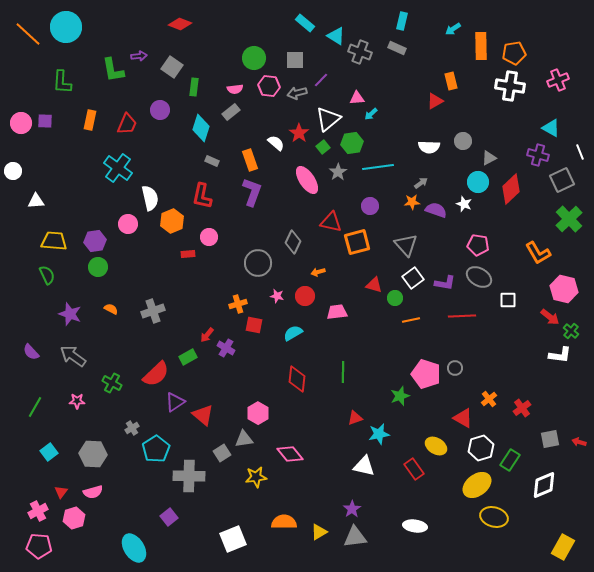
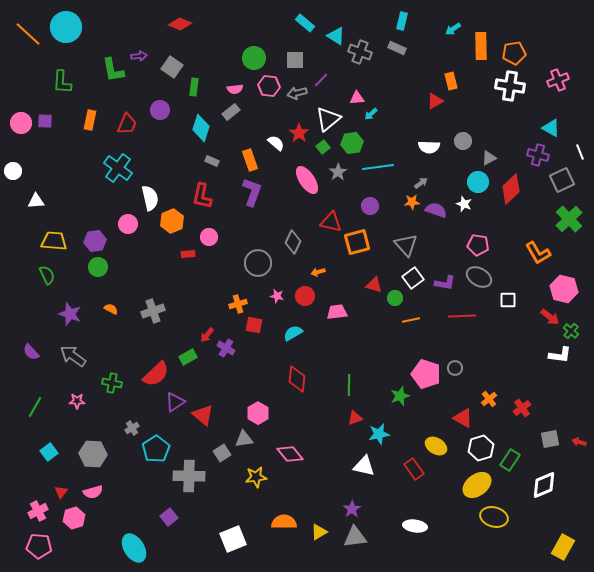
green line at (343, 372): moved 6 px right, 13 px down
green cross at (112, 383): rotated 18 degrees counterclockwise
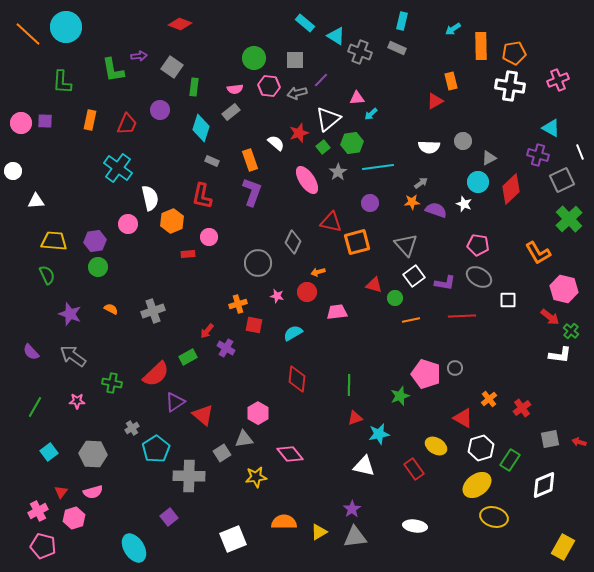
red star at (299, 133): rotated 18 degrees clockwise
purple circle at (370, 206): moved 3 px up
white square at (413, 278): moved 1 px right, 2 px up
red circle at (305, 296): moved 2 px right, 4 px up
red arrow at (207, 335): moved 4 px up
pink pentagon at (39, 546): moved 4 px right; rotated 10 degrees clockwise
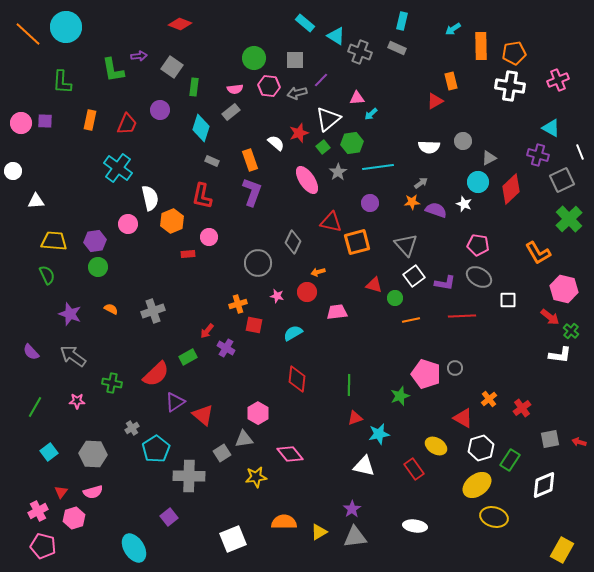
yellow rectangle at (563, 547): moved 1 px left, 3 px down
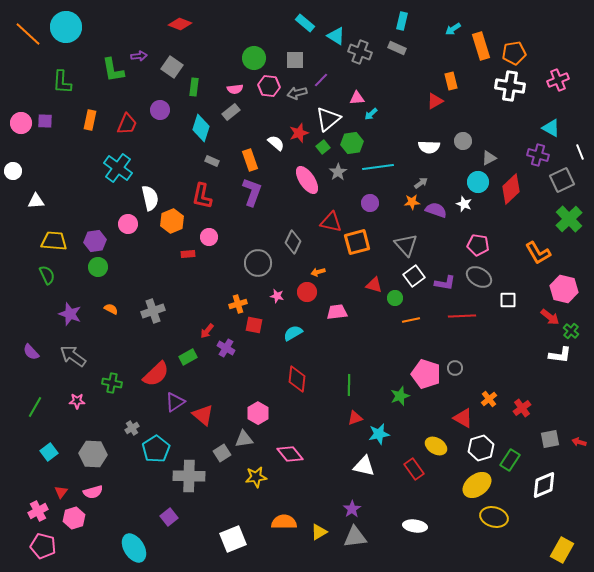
orange rectangle at (481, 46): rotated 16 degrees counterclockwise
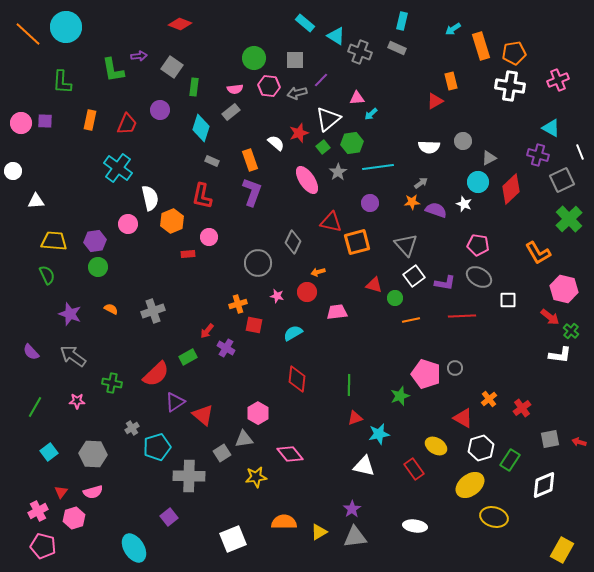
cyan pentagon at (156, 449): moved 1 px right, 2 px up; rotated 16 degrees clockwise
yellow ellipse at (477, 485): moved 7 px left
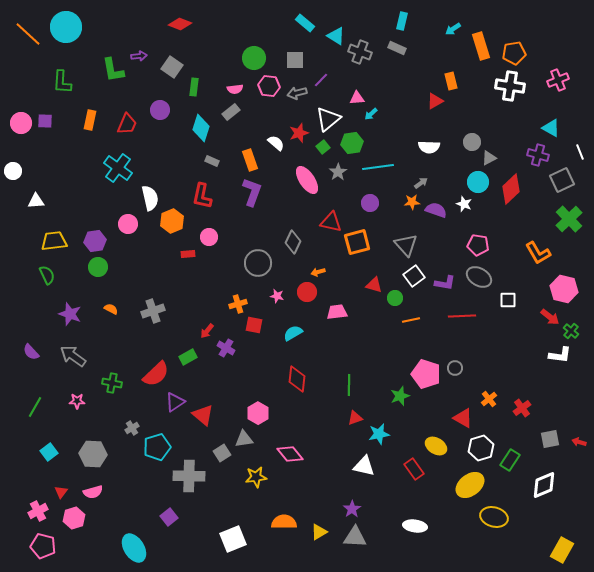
gray circle at (463, 141): moved 9 px right, 1 px down
yellow trapezoid at (54, 241): rotated 12 degrees counterclockwise
gray triangle at (355, 537): rotated 10 degrees clockwise
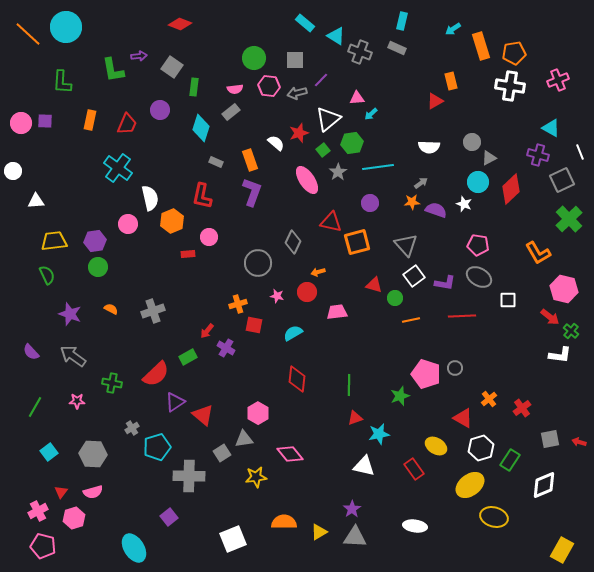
green square at (323, 147): moved 3 px down
gray rectangle at (212, 161): moved 4 px right, 1 px down
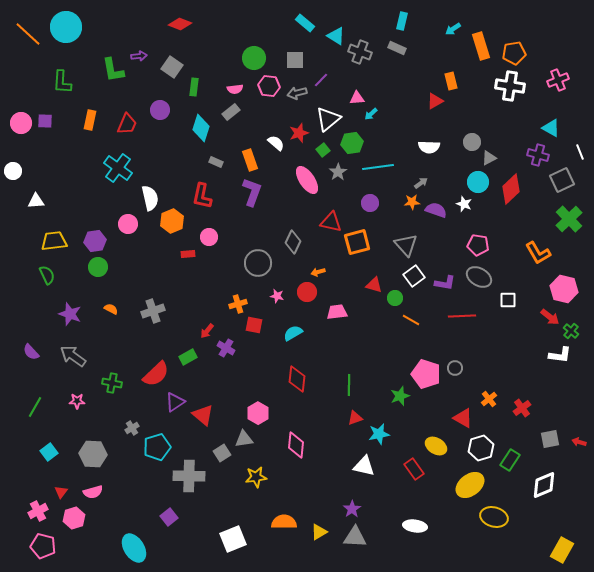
orange line at (411, 320): rotated 42 degrees clockwise
pink diamond at (290, 454): moved 6 px right, 9 px up; rotated 44 degrees clockwise
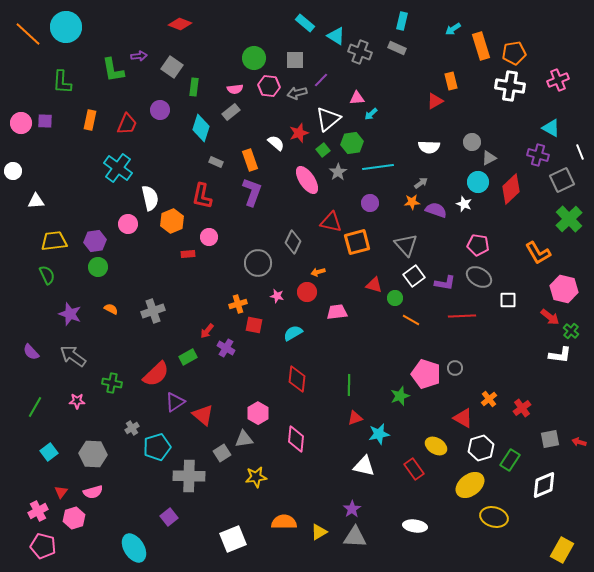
pink diamond at (296, 445): moved 6 px up
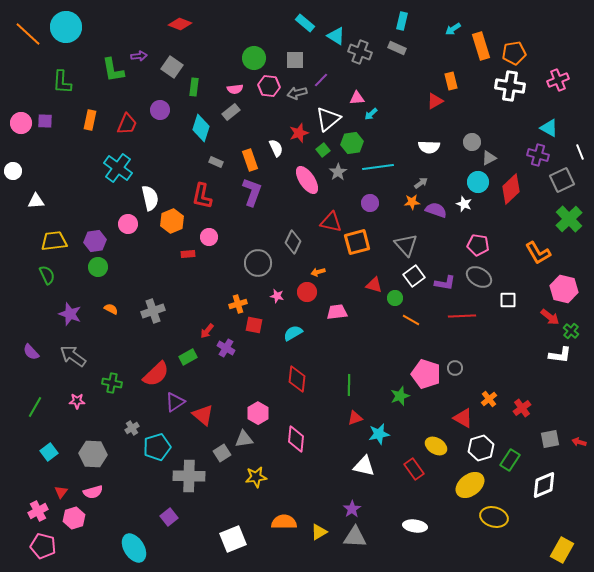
cyan triangle at (551, 128): moved 2 px left
white semicircle at (276, 143): moved 5 px down; rotated 24 degrees clockwise
